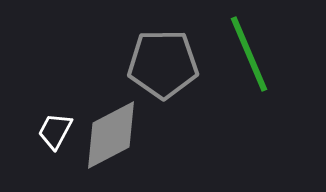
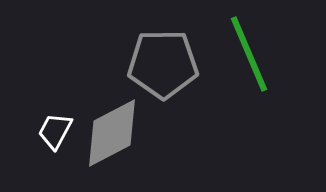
gray diamond: moved 1 px right, 2 px up
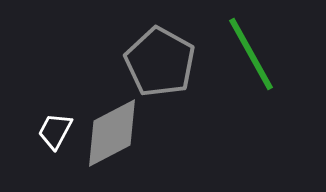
green line: moved 2 px right; rotated 6 degrees counterclockwise
gray pentagon: moved 3 px left, 2 px up; rotated 30 degrees clockwise
